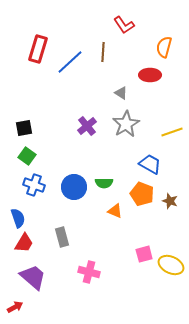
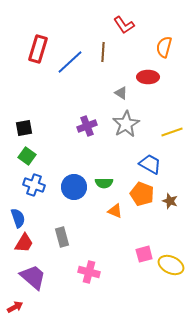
red ellipse: moved 2 px left, 2 px down
purple cross: rotated 18 degrees clockwise
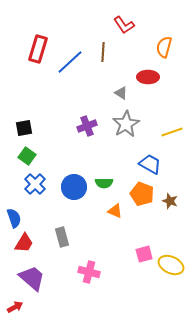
blue cross: moved 1 px right, 1 px up; rotated 25 degrees clockwise
blue semicircle: moved 4 px left
purple trapezoid: moved 1 px left, 1 px down
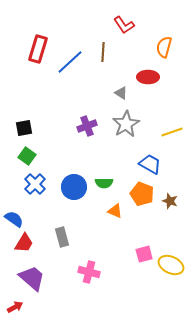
blue semicircle: moved 1 px down; rotated 36 degrees counterclockwise
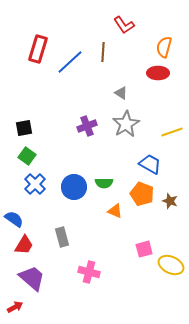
red ellipse: moved 10 px right, 4 px up
red trapezoid: moved 2 px down
pink square: moved 5 px up
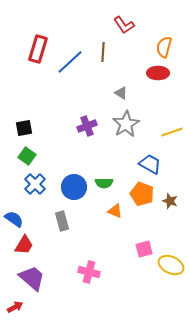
gray rectangle: moved 16 px up
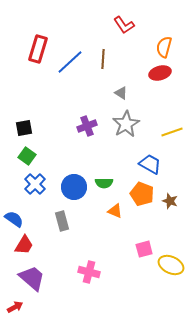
brown line: moved 7 px down
red ellipse: moved 2 px right; rotated 15 degrees counterclockwise
